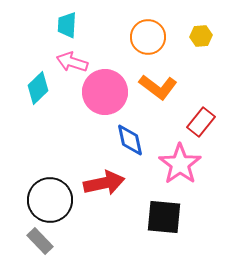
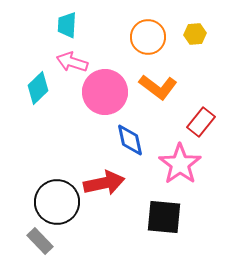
yellow hexagon: moved 6 px left, 2 px up
black circle: moved 7 px right, 2 px down
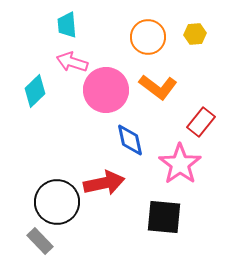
cyan trapezoid: rotated 8 degrees counterclockwise
cyan diamond: moved 3 px left, 3 px down
pink circle: moved 1 px right, 2 px up
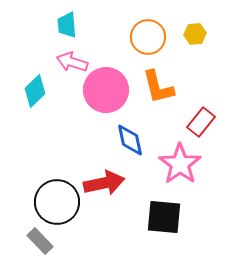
orange L-shape: rotated 39 degrees clockwise
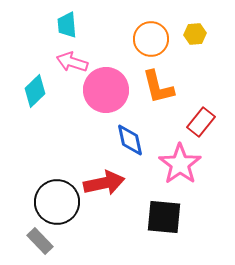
orange circle: moved 3 px right, 2 px down
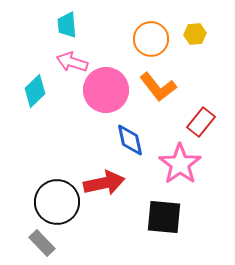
orange L-shape: rotated 24 degrees counterclockwise
gray rectangle: moved 2 px right, 2 px down
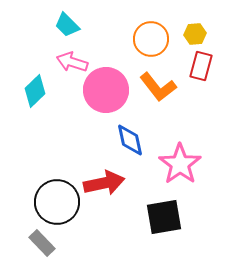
cyan trapezoid: rotated 40 degrees counterclockwise
red rectangle: moved 56 px up; rotated 24 degrees counterclockwise
black square: rotated 15 degrees counterclockwise
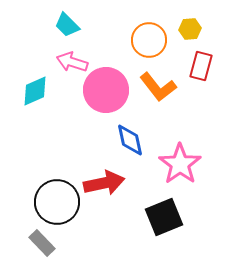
yellow hexagon: moved 5 px left, 5 px up
orange circle: moved 2 px left, 1 px down
cyan diamond: rotated 20 degrees clockwise
black square: rotated 12 degrees counterclockwise
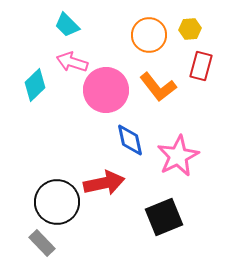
orange circle: moved 5 px up
cyan diamond: moved 6 px up; rotated 20 degrees counterclockwise
pink star: moved 2 px left, 8 px up; rotated 9 degrees clockwise
